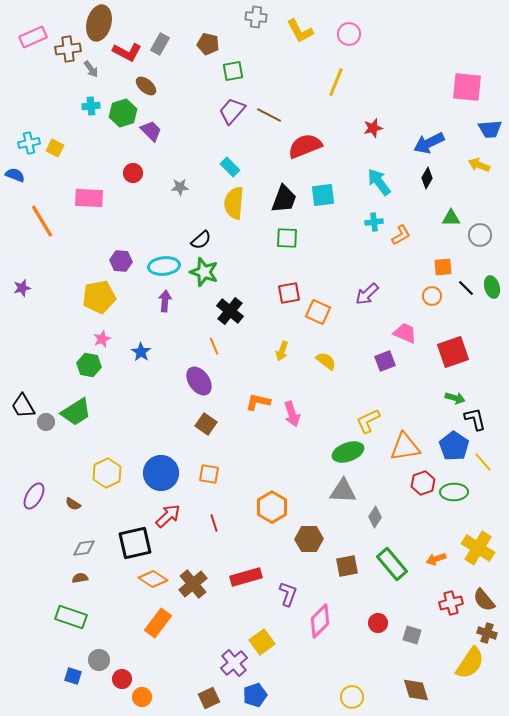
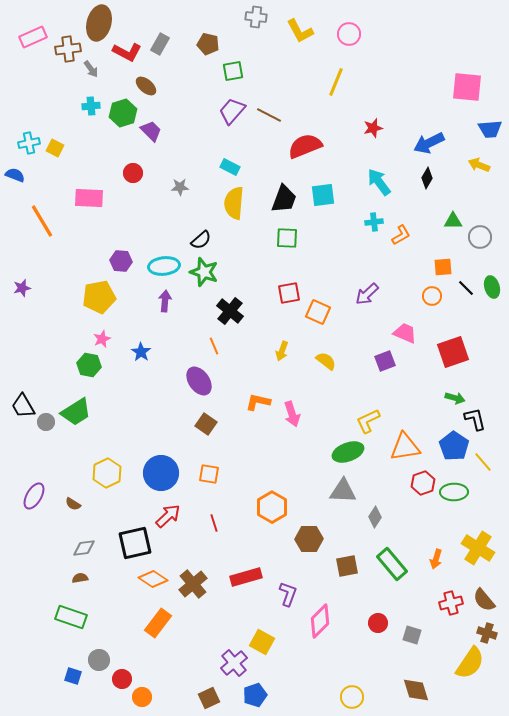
cyan rectangle at (230, 167): rotated 18 degrees counterclockwise
green triangle at (451, 218): moved 2 px right, 3 px down
gray circle at (480, 235): moved 2 px down
orange arrow at (436, 559): rotated 54 degrees counterclockwise
yellow square at (262, 642): rotated 25 degrees counterclockwise
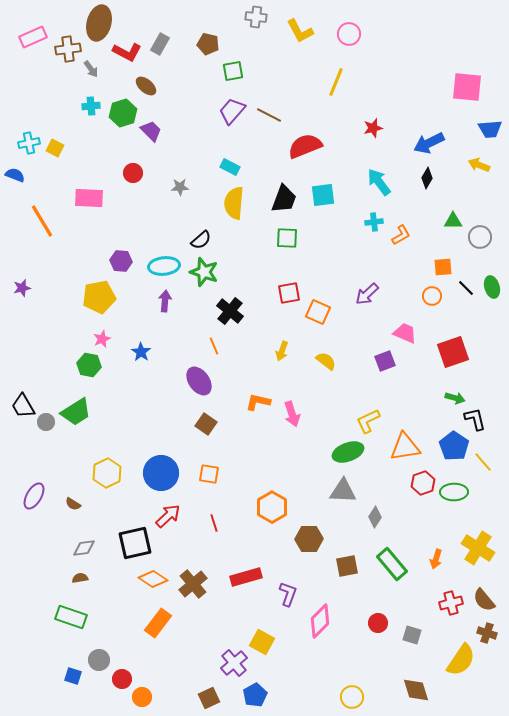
yellow semicircle at (470, 663): moved 9 px left, 3 px up
blue pentagon at (255, 695): rotated 10 degrees counterclockwise
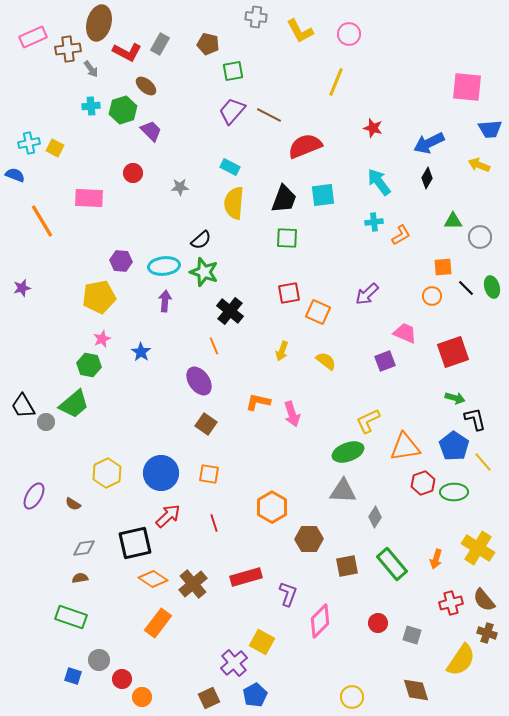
green hexagon at (123, 113): moved 3 px up
red star at (373, 128): rotated 30 degrees clockwise
green trapezoid at (76, 412): moved 2 px left, 8 px up; rotated 8 degrees counterclockwise
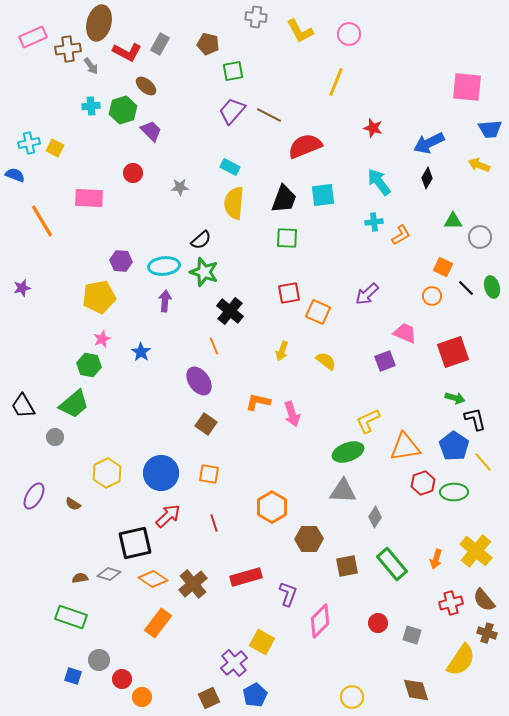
gray arrow at (91, 69): moved 3 px up
orange square at (443, 267): rotated 30 degrees clockwise
gray circle at (46, 422): moved 9 px right, 15 px down
gray diamond at (84, 548): moved 25 px right, 26 px down; rotated 25 degrees clockwise
yellow cross at (478, 548): moved 2 px left, 3 px down; rotated 8 degrees clockwise
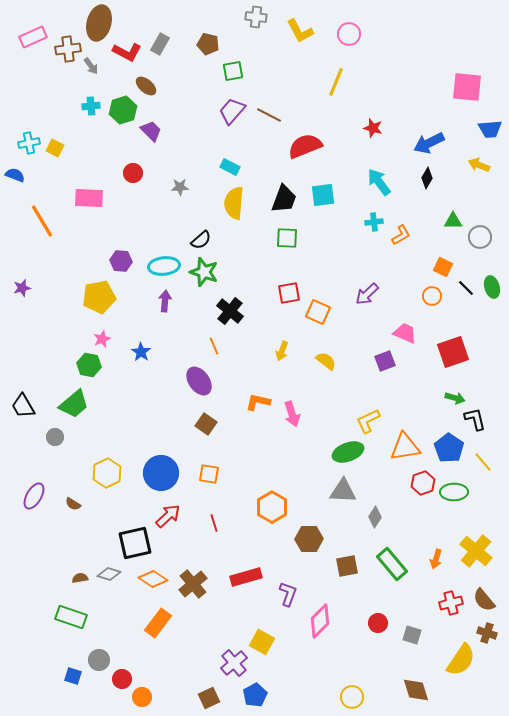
blue pentagon at (454, 446): moved 5 px left, 2 px down
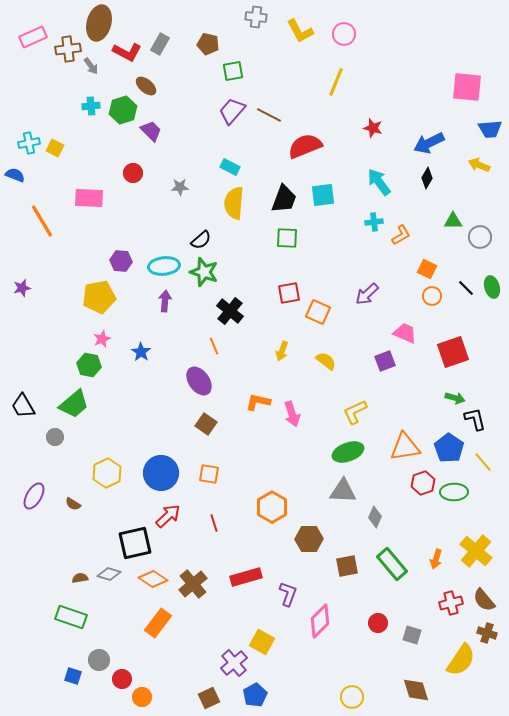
pink circle at (349, 34): moved 5 px left
orange square at (443, 267): moved 16 px left, 2 px down
yellow L-shape at (368, 421): moved 13 px left, 9 px up
gray diamond at (375, 517): rotated 10 degrees counterclockwise
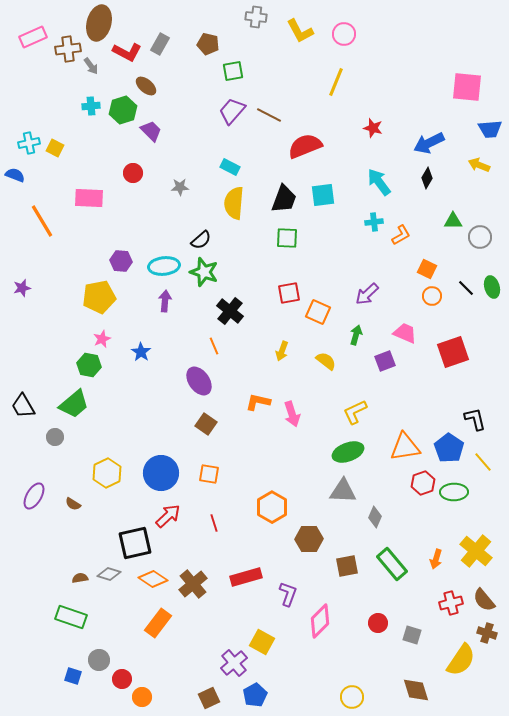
green arrow at (455, 398): moved 99 px left, 63 px up; rotated 90 degrees counterclockwise
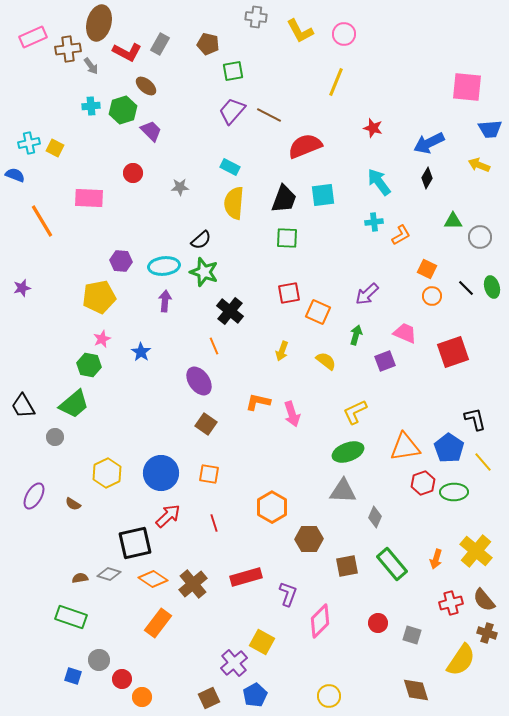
yellow circle at (352, 697): moved 23 px left, 1 px up
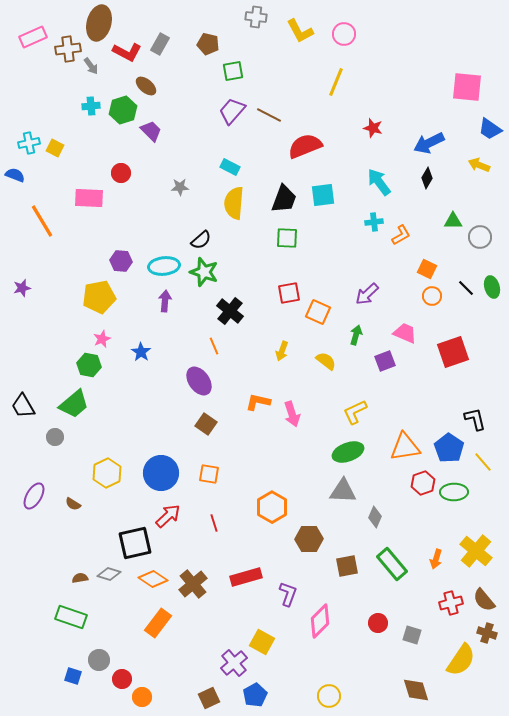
blue trapezoid at (490, 129): rotated 40 degrees clockwise
red circle at (133, 173): moved 12 px left
